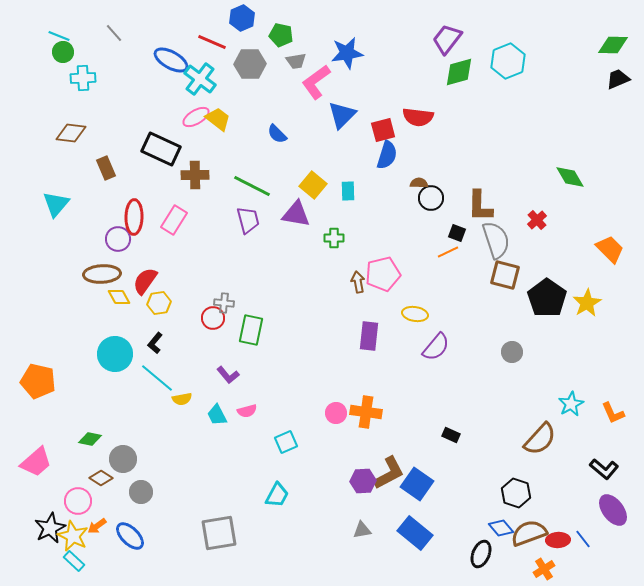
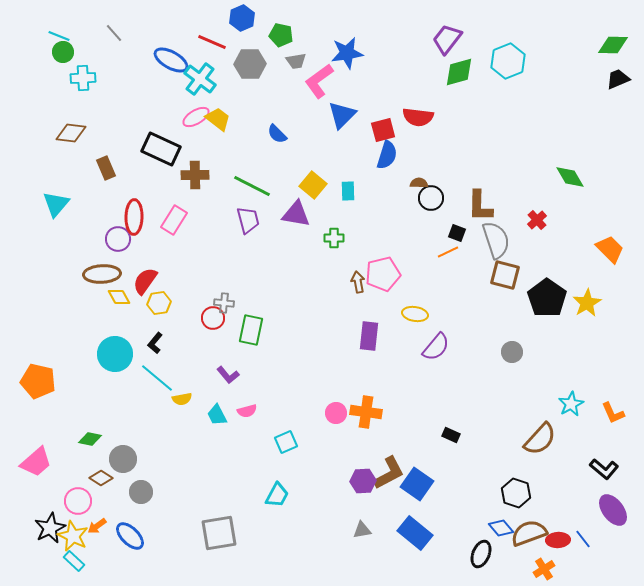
pink L-shape at (316, 82): moved 3 px right, 1 px up
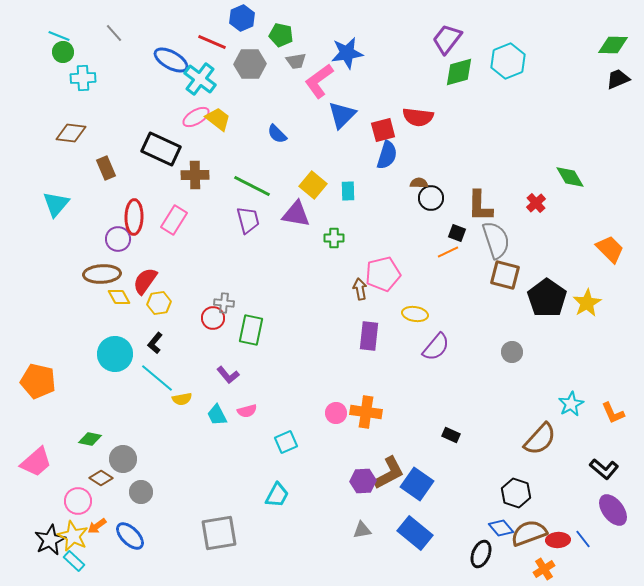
red cross at (537, 220): moved 1 px left, 17 px up
brown arrow at (358, 282): moved 2 px right, 7 px down
black star at (50, 528): moved 12 px down
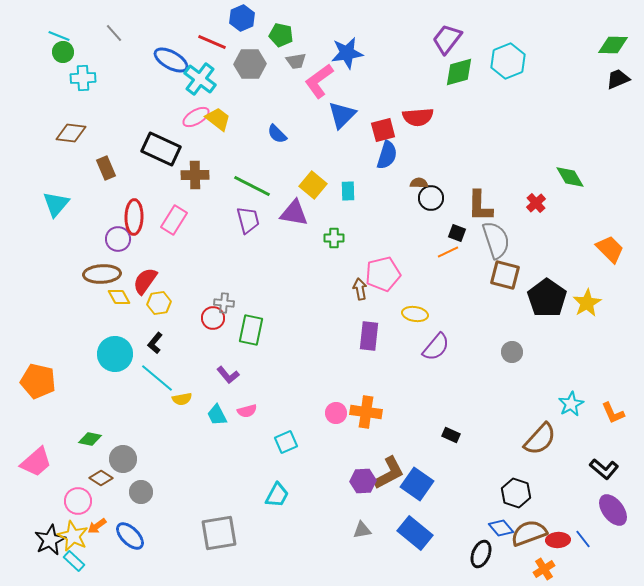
red semicircle at (418, 117): rotated 12 degrees counterclockwise
purple triangle at (296, 214): moved 2 px left, 1 px up
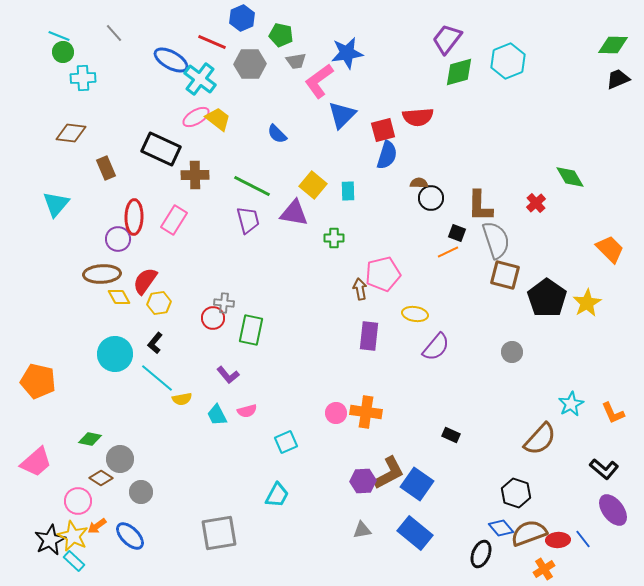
gray circle at (123, 459): moved 3 px left
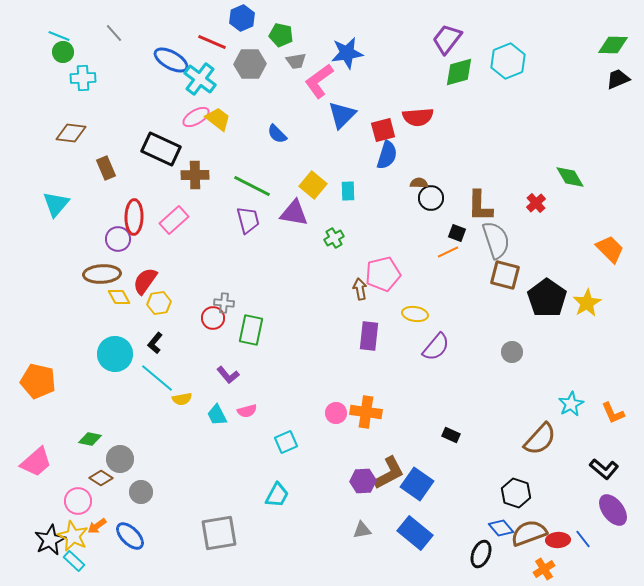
pink rectangle at (174, 220): rotated 16 degrees clockwise
green cross at (334, 238): rotated 30 degrees counterclockwise
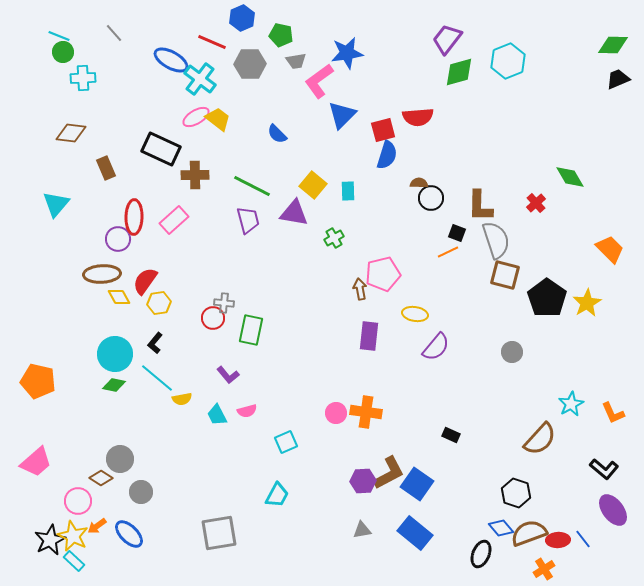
green diamond at (90, 439): moved 24 px right, 54 px up
blue ellipse at (130, 536): moved 1 px left, 2 px up
